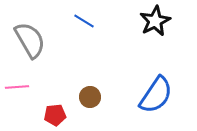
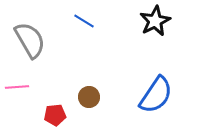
brown circle: moved 1 px left
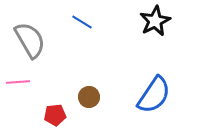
blue line: moved 2 px left, 1 px down
pink line: moved 1 px right, 5 px up
blue semicircle: moved 2 px left
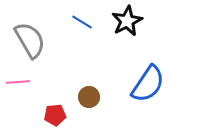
black star: moved 28 px left
blue semicircle: moved 6 px left, 11 px up
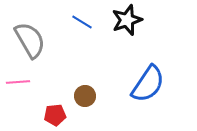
black star: moved 1 px up; rotated 8 degrees clockwise
brown circle: moved 4 px left, 1 px up
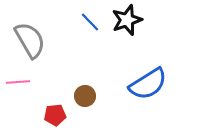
blue line: moved 8 px right; rotated 15 degrees clockwise
blue semicircle: rotated 24 degrees clockwise
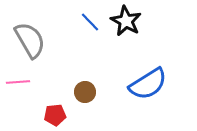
black star: moved 1 px left, 1 px down; rotated 24 degrees counterclockwise
brown circle: moved 4 px up
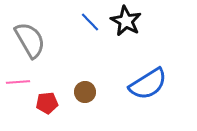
red pentagon: moved 8 px left, 12 px up
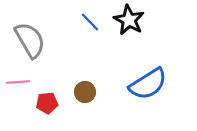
black star: moved 3 px right, 1 px up
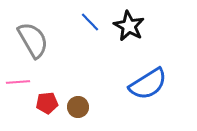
black star: moved 6 px down
gray semicircle: moved 3 px right
brown circle: moved 7 px left, 15 px down
